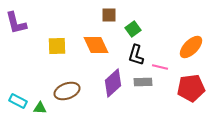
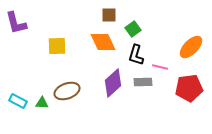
orange diamond: moved 7 px right, 3 px up
red pentagon: moved 2 px left
green triangle: moved 2 px right, 5 px up
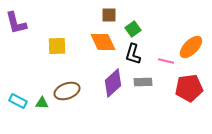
black L-shape: moved 3 px left, 1 px up
pink line: moved 6 px right, 6 px up
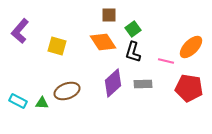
purple L-shape: moved 4 px right, 8 px down; rotated 55 degrees clockwise
orange diamond: rotated 8 degrees counterclockwise
yellow square: rotated 18 degrees clockwise
black L-shape: moved 2 px up
gray rectangle: moved 2 px down
red pentagon: rotated 16 degrees clockwise
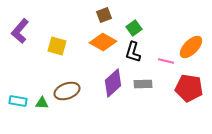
brown square: moved 5 px left; rotated 21 degrees counterclockwise
green square: moved 1 px right, 1 px up
orange diamond: rotated 28 degrees counterclockwise
cyan rectangle: rotated 18 degrees counterclockwise
